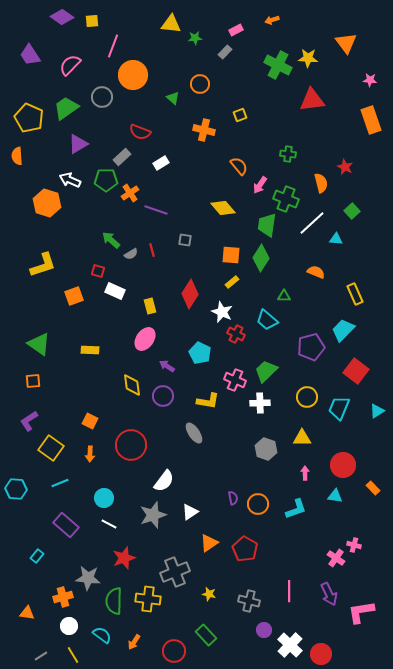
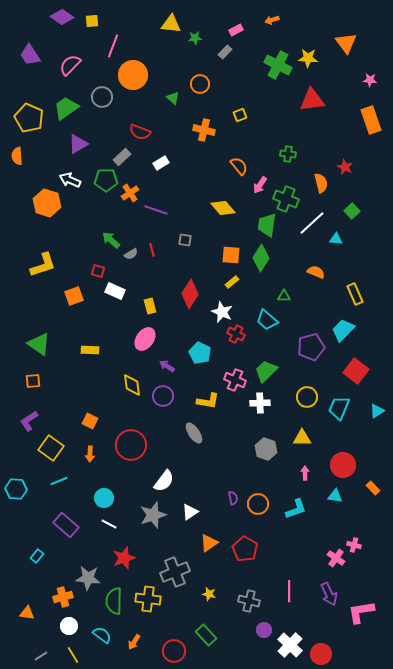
cyan line at (60, 483): moved 1 px left, 2 px up
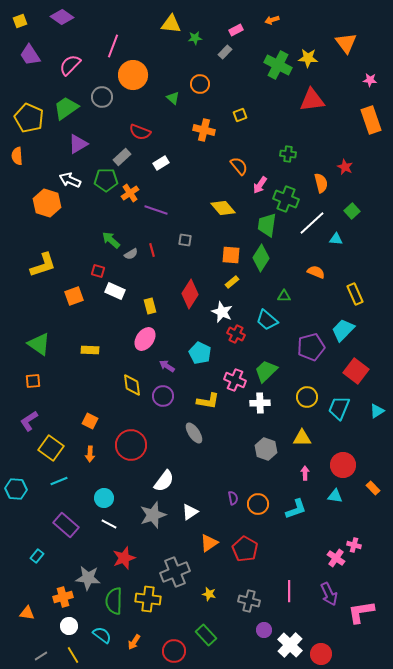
yellow square at (92, 21): moved 72 px left; rotated 16 degrees counterclockwise
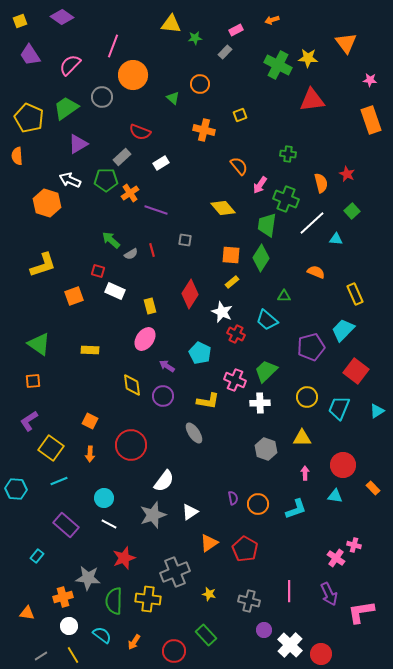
red star at (345, 167): moved 2 px right, 7 px down
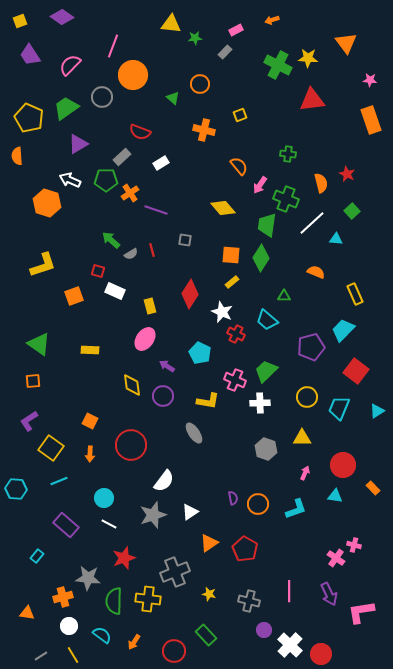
pink arrow at (305, 473): rotated 24 degrees clockwise
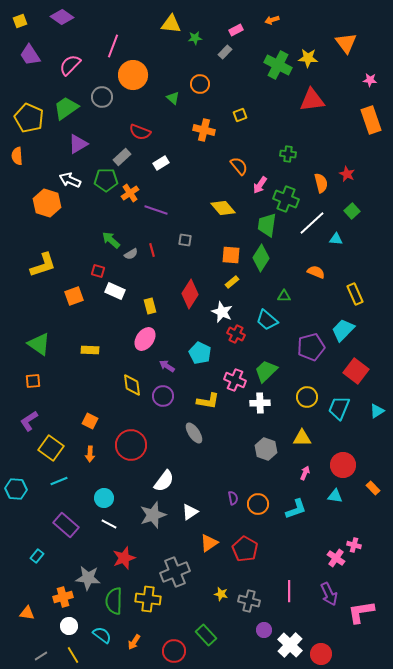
yellow star at (209, 594): moved 12 px right
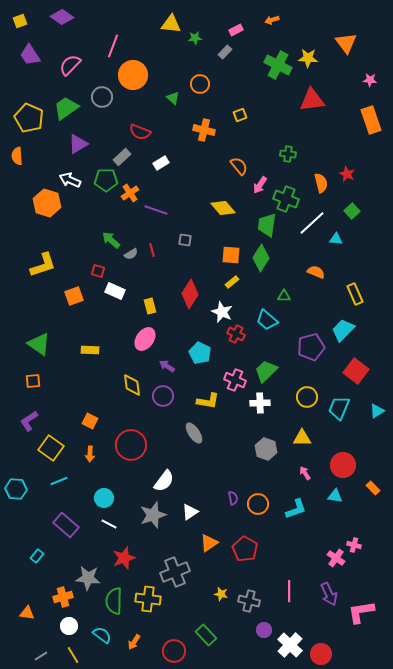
pink arrow at (305, 473): rotated 56 degrees counterclockwise
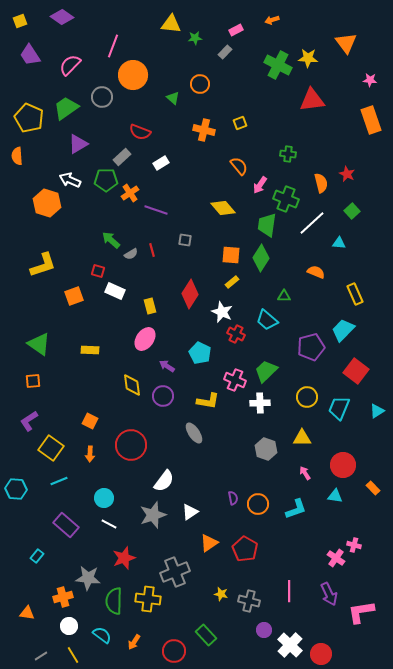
yellow square at (240, 115): moved 8 px down
cyan triangle at (336, 239): moved 3 px right, 4 px down
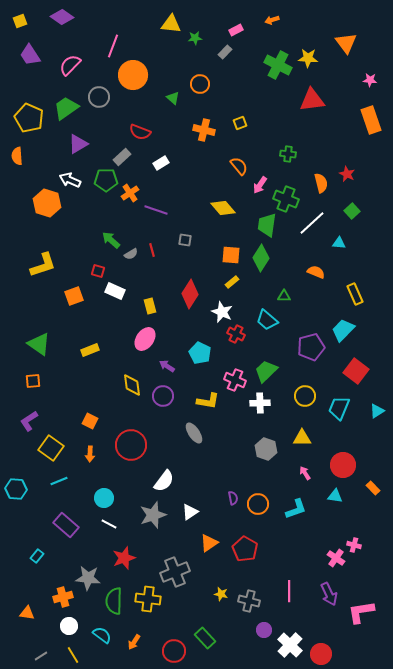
gray circle at (102, 97): moved 3 px left
yellow rectangle at (90, 350): rotated 24 degrees counterclockwise
yellow circle at (307, 397): moved 2 px left, 1 px up
green rectangle at (206, 635): moved 1 px left, 3 px down
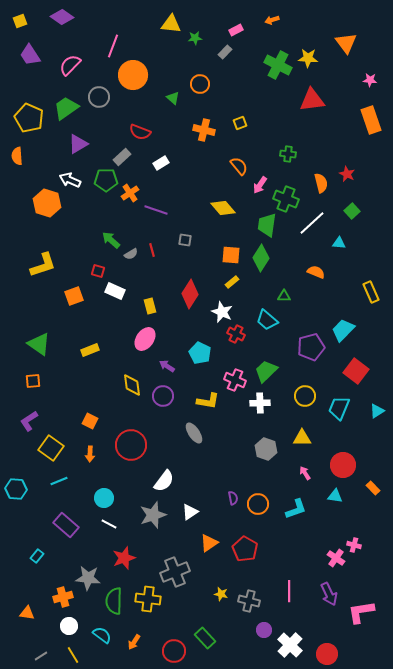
yellow rectangle at (355, 294): moved 16 px right, 2 px up
red circle at (321, 654): moved 6 px right
